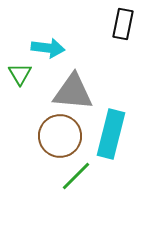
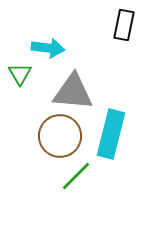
black rectangle: moved 1 px right, 1 px down
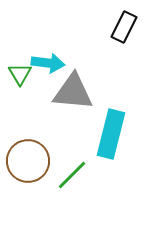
black rectangle: moved 2 px down; rotated 16 degrees clockwise
cyan arrow: moved 15 px down
brown circle: moved 32 px left, 25 px down
green line: moved 4 px left, 1 px up
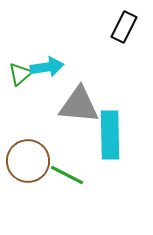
cyan arrow: moved 1 px left, 4 px down; rotated 16 degrees counterclockwise
green triangle: rotated 20 degrees clockwise
gray triangle: moved 6 px right, 13 px down
cyan rectangle: moved 1 px left, 1 px down; rotated 15 degrees counterclockwise
green line: moved 5 px left; rotated 72 degrees clockwise
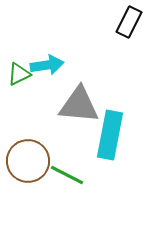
black rectangle: moved 5 px right, 5 px up
cyan arrow: moved 2 px up
green triangle: moved 1 px left; rotated 15 degrees clockwise
cyan rectangle: rotated 12 degrees clockwise
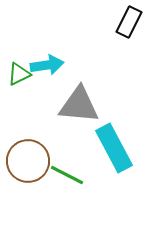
cyan rectangle: moved 4 px right, 13 px down; rotated 39 degrees counterclockwise
